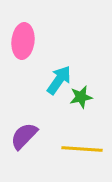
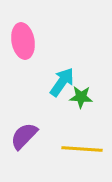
pink ellipse: rotated 16 degrees counterclockwise
cyan arrow: moved 3 px right, 2 px down
green star: rotated 15 degrees clockwise
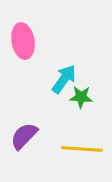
cyan arrow: moved 2 px right, 3 px up
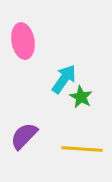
green star: rotated 25 degrees clockwise
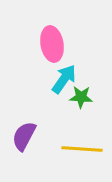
pink ellipse: moved 29 px right, 3 px down
green star: rotated 25 degrees counterclockwise
purple semicircle: rotated 16 degrees counterclockwise
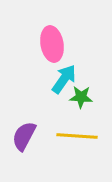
yellow line: moved 5 px left, 13 px up
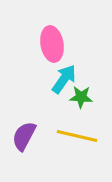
yellow line: rotated 9 degrees clockwise
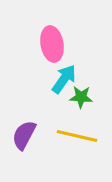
purple semicircle: moved 1 px up
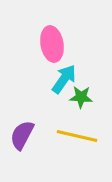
purple semicircle: moved 2 px left
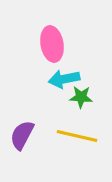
cyan arrow: rotated 136 degrees counterclockwise
